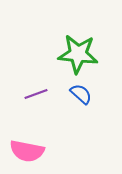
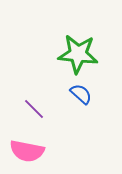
purple line: moved 2 px left, 15 px down; rotated 65 degrees clockwise
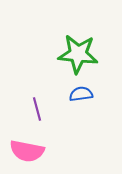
blue semicircle: rotated 50 degrees counterclockwise
purple line: moved 3 px right; rotated 30 degrees clockwise
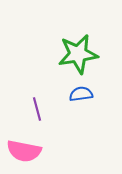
green star: rotated 15 degrees counterclockwise
pink semicircle: moved 3 px left
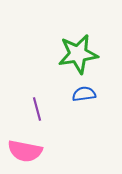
blue semicircle: moved 3 px right
pink semicircle: moved 1 px right
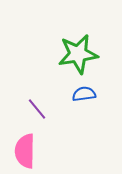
purple line: rotated 25 degrees counterclockwise
pink semicircle: rotated 80 degrees clockwise
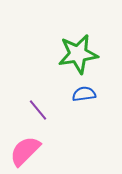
purple line: moved 1 px right, 1 px down
pink semicircle: rotated 44 degrees clockwise
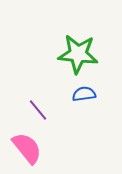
green star: rotated 15 degrees clockwise
pink semicircle: moved 2 px right, 3 px up; rotated 96 degrees clockwise
